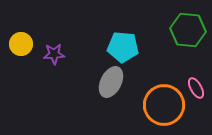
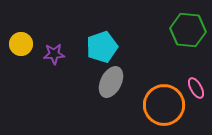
cyan pentagon: moved 21 px left; rotated 24 degrees counterclockwise
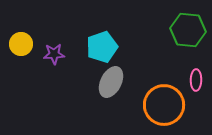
pink ellipse: moved 8 px up; rotated 30 degrees clockwise
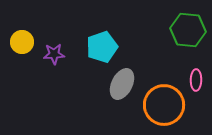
yellow circle: moved 1 px right, 2 px up
gray ellipse: moved 11 px right, 2 px down
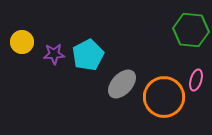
green hexagon: moved 3 px right
cyan pentagon: moved 14 px left, 8 px down; rotated 8 degrees counterclockwise
pink ellipse: rotated 15 degrees clockwise
gray ellipse: rotated 16 degrees clockwise
orange circle: moved 8 px up
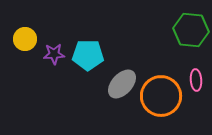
yellow circle: moved 3 px right, 3 px up
cyan pentagon: rotated 28 degrees clockwise
pink ellipse: rotated 20 degrees counterclockwise
orange circle: moved 3 px left, 1 px up
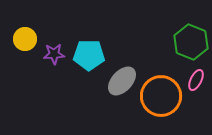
green hexagon: moved 12 px down; rotated 16 degrees clockwise
cyan pentagon: moved 1 px right
pink ellipse: rotated 30 degrees clockwise
gray ellipse: moved 3 px up
